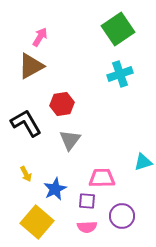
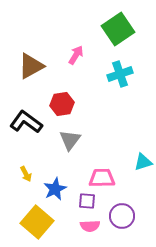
pink arrow: moved 36 px right, 18 px down
black L-shape: moved 1 px up; rotated 24 degrees counterclockwise
pink semicircle: moved 3 px right, 1 px up
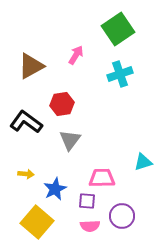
yellow arrow: rotated 56 degrees counterclockwise
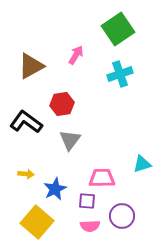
cyan triangle: moved 1 px left, 2 px down
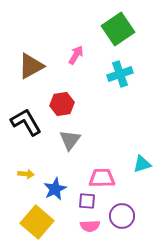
black L-shape: rotated 24 degrees clockwise
